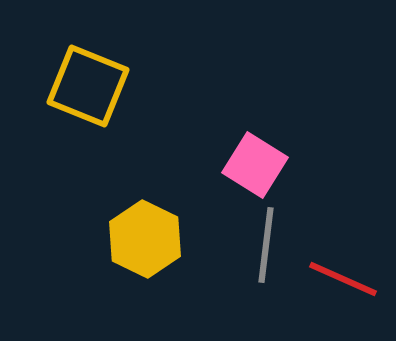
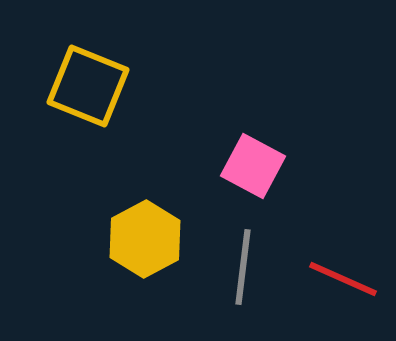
pink square: moved 2 px left, 1 px down; rotated 4 degrees counterclockwise
yellow hexagon: rotated 6 degrees clockwise
gray line: moved 23 px left, 22 px down
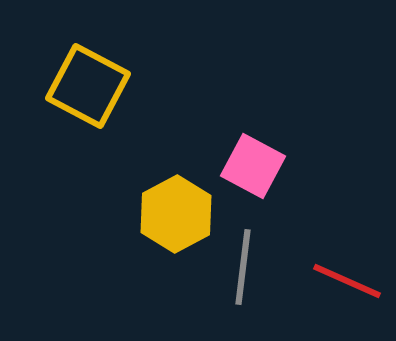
yellow square: rotated 6 degrees clockwise
yellow hexagon: moved 31 px right, 25 px up
red line: moved 4 px right, 2 px down
